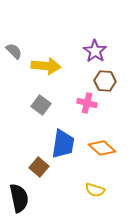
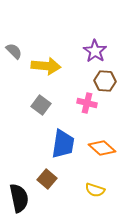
brown square: moved 8 px right, 12 px down
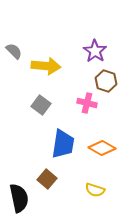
brown hexagon: moved 1 px right; rotated 15 degrees clockwise
orange diamond: rotated 12 degrees counterclockwise
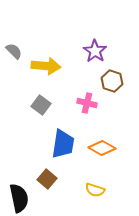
brown hexagon: moved 6 px right
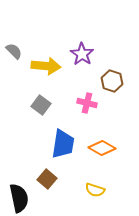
purple star: moved 13 px left, 3 px down
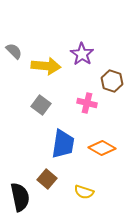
yellow semicircle: moved 11 px left, 2 px down
black semicircle: moved 1 px right, 1 px up
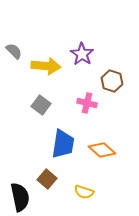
orange diamond: moved 2 px down; rotated 12 degrees clockwise
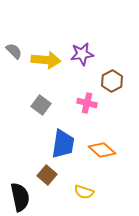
purple star: rotated 30 degrees clockwise
yellow arrow: moved 6 px up
brown hexagon: rotated 15 degrees clockwise
brown square: moved 4 px up
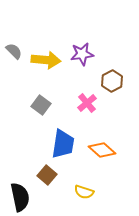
pink cross: rotated 36 degrees clockwise
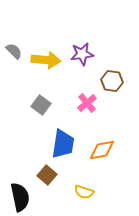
brown hexagon: rotated 25 degrees counterclockwise
orange diamond: rotated 52 degrees counterclockwise
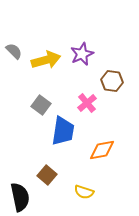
purple star: rotated 15 degrees counterclockwise
yellow arrow: rotated 20 degrees counterclockwise
blue trapezoid: moved 13 px up
